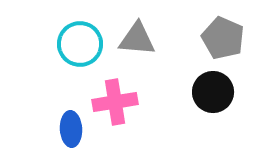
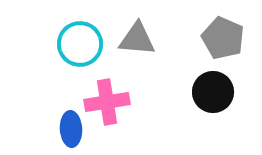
pink cross: moved 8 px left
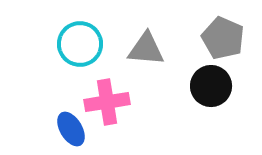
gray triangle: moved 9 px right, 10 px down
black circle: moved 2 px left, 6 px up
blue ellipse: rotated 28 degrees counterclockwise
